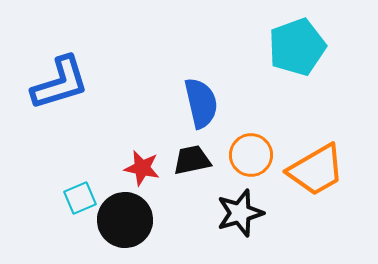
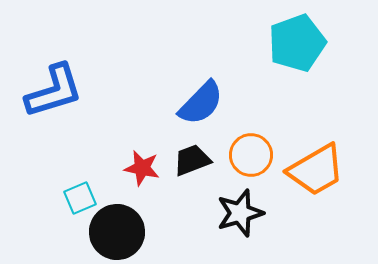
cyan pentagon: moved 4 px up
blue L-shape: moved 6 px left, 8 px down
blue semicircle: rotated 57 degrees clockwise
black trapezoid: rotated 9 degrees counterclockwise
black circle: moved 8 px left, 12 px down
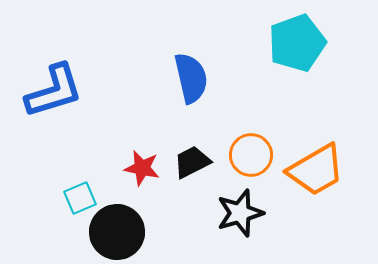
blue semicircle: moved 10 px left, 25 px up; rotated 57 degrees counterclockwise
black trapezoid: moved 2 px down; rotated 6 degrees counterclockwise
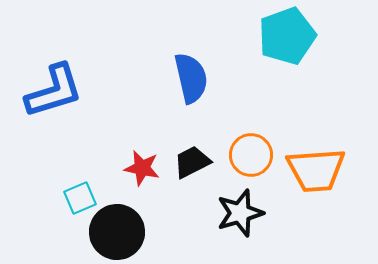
cyan pentagon: moved 10 px left, 7 px up
orange trapezoid: rotated 26 degrees clockwise
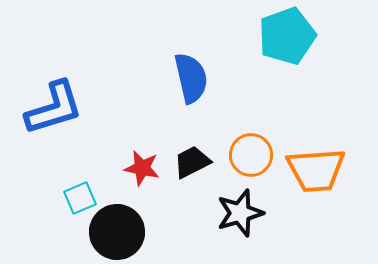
blue L-shape: moved 17 px down
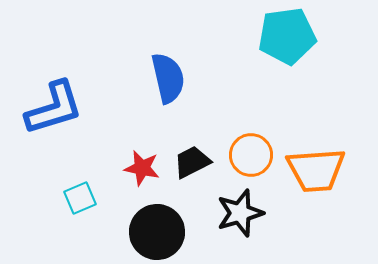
cyan pentagon: rotated 12 degrees clockwise
blue semicircle: moved 23 px left
black circle: moved 40 px right
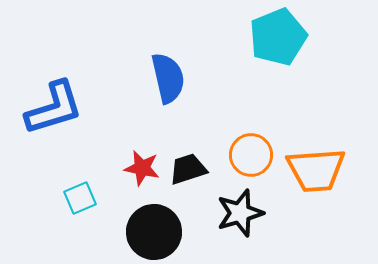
cyan pentagon: moved 9 px left, 1 px down; rotated 14 degrees counterclockwise
black trapezoid: moved 4 px left, 7 px down; rotated 9 degrees clockwise
black circle: moved 3 px left
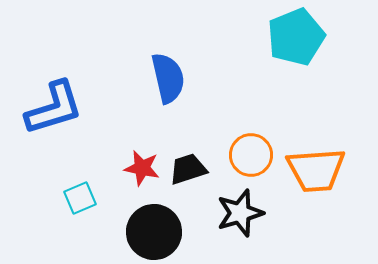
cyan pentagon: moved 18 px right
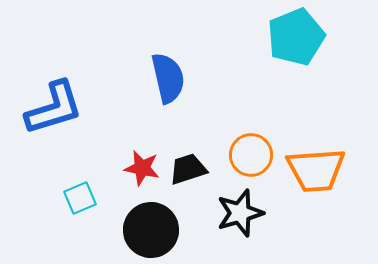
black circle: moved 3 px left, 2 px up
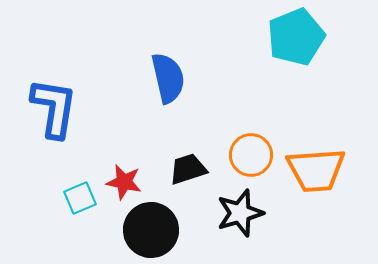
blue L-shape: rotated 64 degrees counterclockwise
red star: moved 18 px left, 14 px down
